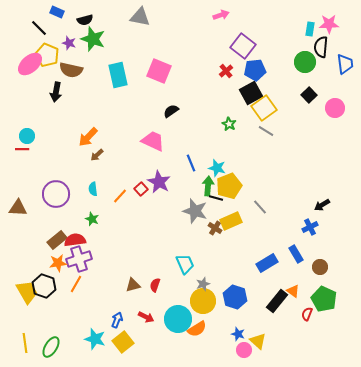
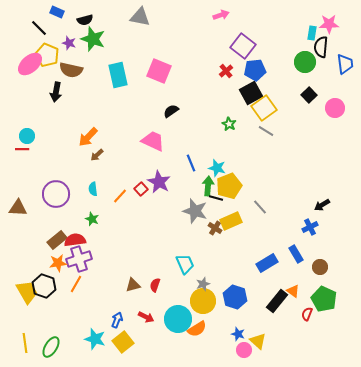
cyan rectangle at (310, 29): moved 2 px right, 4 px down
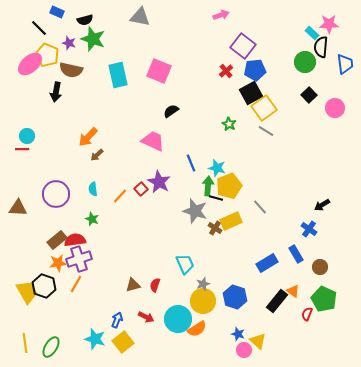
cyan rectangle at (312, 33): rotated 56 degrees counterclockwise
blue cross at (310, 227): moved 1 px left, 2 px down; rotated 28 degrees counterclockwise
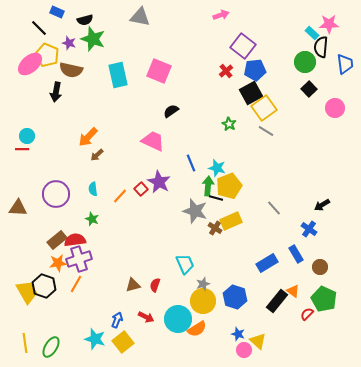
black square at (309, 95): moved 6 px up
gray line at (260, 207): moved 14 px right, 1 px down
red semicircle at (307, 314): rotated 24 degrees clockwise
